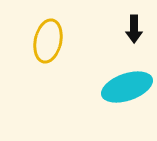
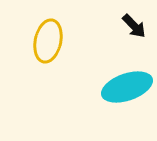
black arrow: moved 3 px up; rotated 44 degrees counterclockwise
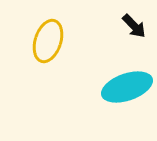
yellow ellipse: rotated 6 degrees clockwise
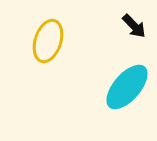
cyan ellipse: rotated 30 degrees counterclockwise
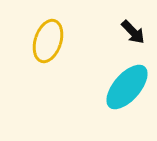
black arrow: moved 1 px left, 6 px down
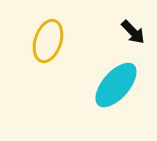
cyan ellipse: moved 11 px left, 2 px up
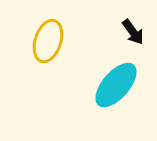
black arrow: rotated 8 degrees clockwise
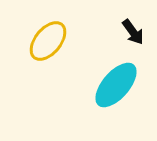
yellow ellipse: rotated 21 degrees clockwise
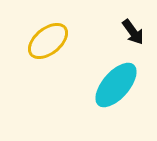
yellow ellipse: rotated 12 degrees clockwise
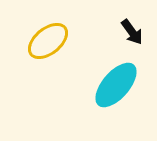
black arrow: moved 1 px left
